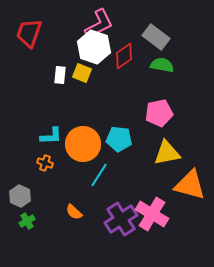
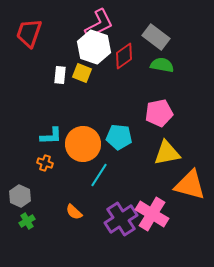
cyan pentagon: moved 2 px up
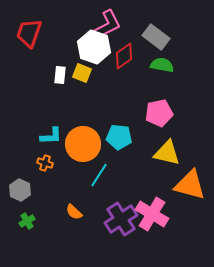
pink L-shape: moved 8 px right, 1 px down
yellow triangle: rotated 24 degrees clockwise
gray hexagon: moved 6 px up
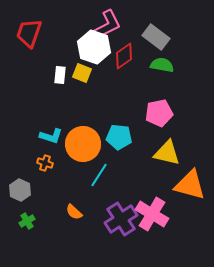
cyan L-shape: rotated 20 degrees clockwise
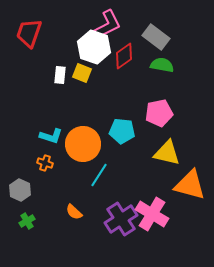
cyan pentagon: moved 3 px right, 6 px up
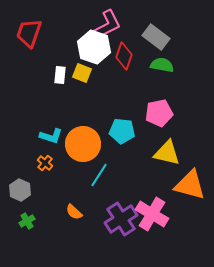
red diamond: rotated 36 degrees counterclockwise
orange cross: rotated 21 degrees clockwise
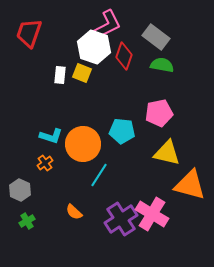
orange cross: rotated 14 degrees clockwise
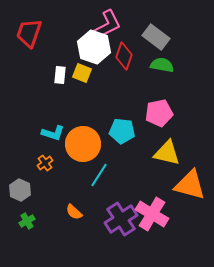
cyan L-shape: moved 2 px right, 3 px up
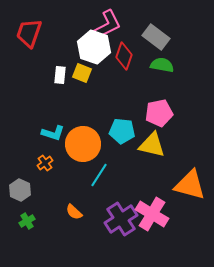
yellow triangle: moved 15 px left, 8 px up
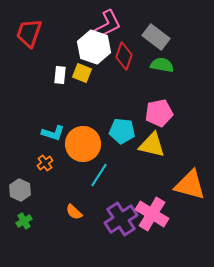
green cross: moved 3 px left
